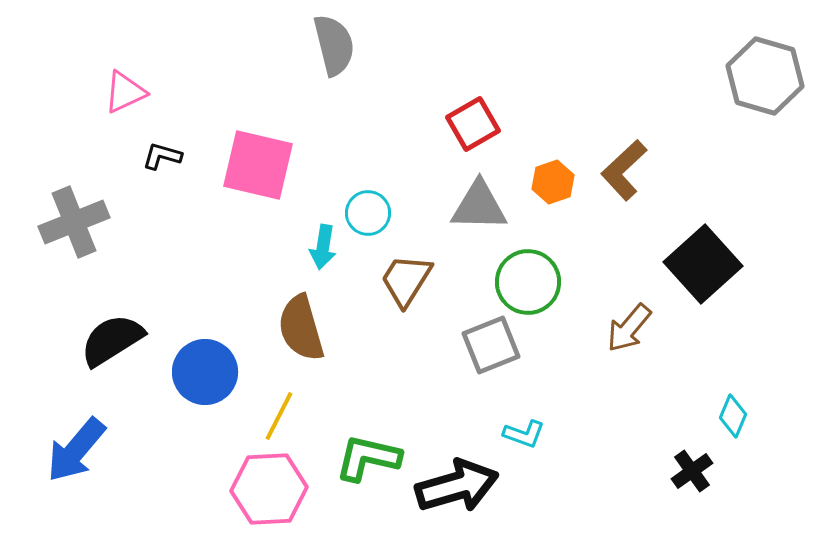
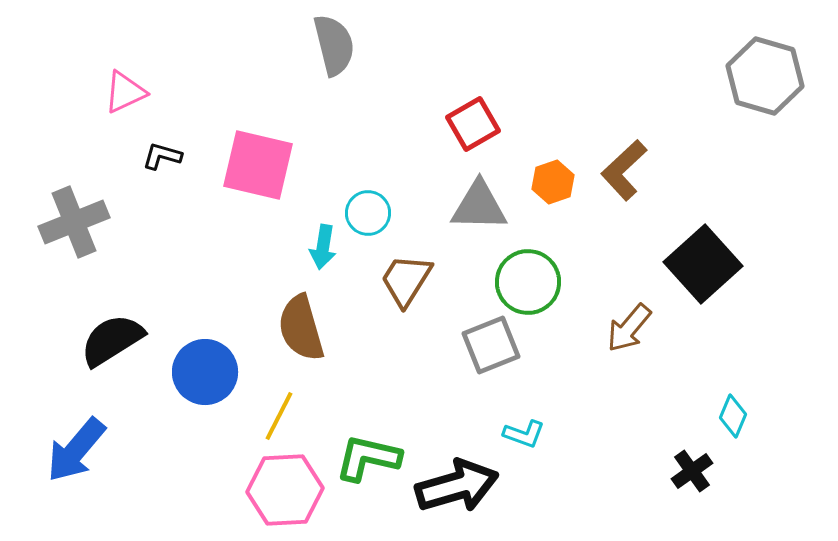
pink hexagon: moved 16 px right, 1 px down
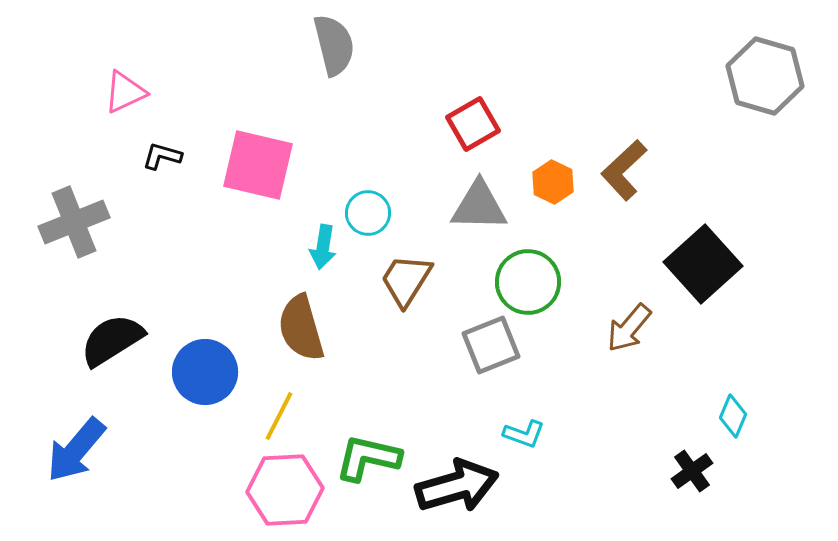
orange hexagon: rotated 15 degrees counterclockwise
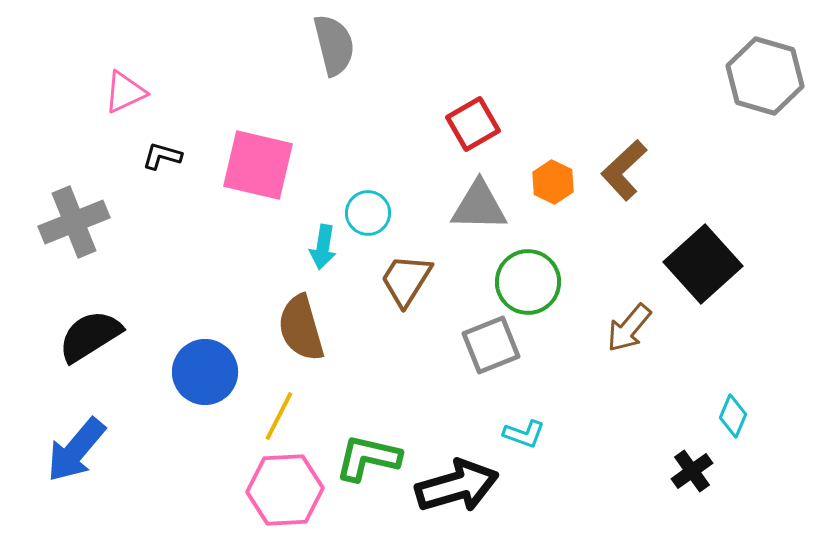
black semicircle: moved 22 px left, 4 px up
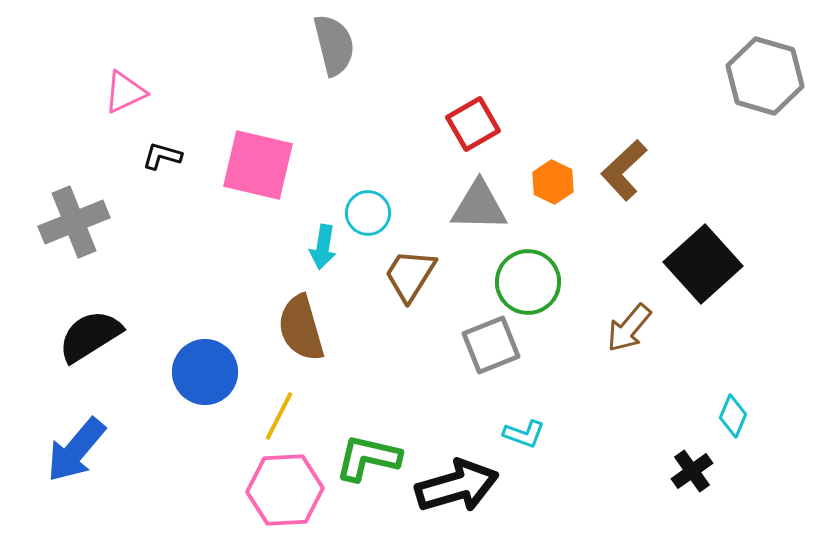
brown trapezoid: moved 4 px right, 5 px up
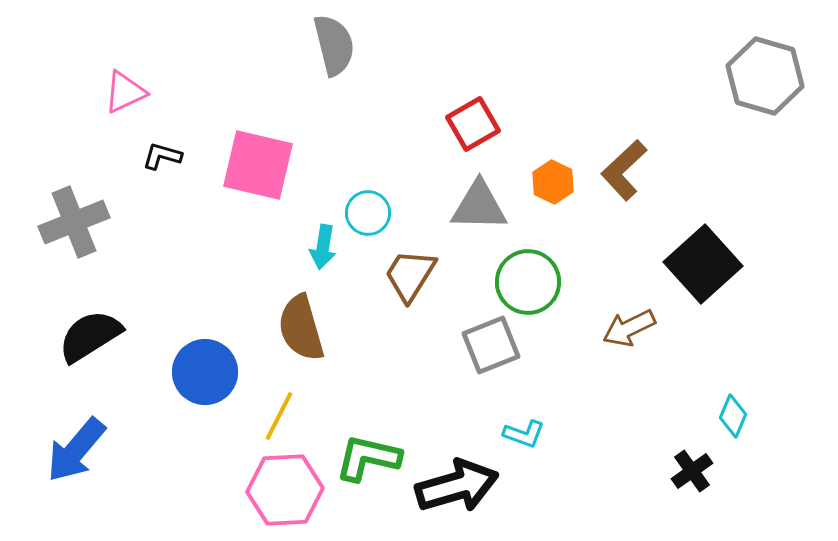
brown arrow: rotated 24 degrees clockwise
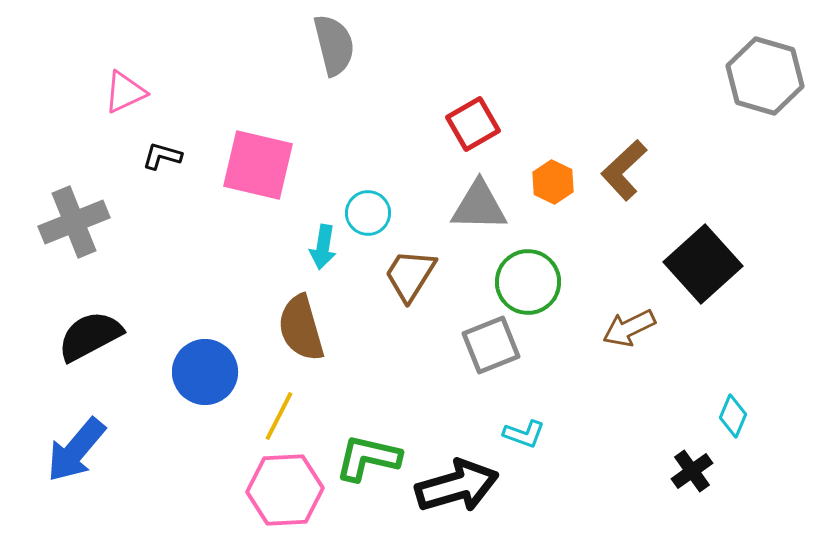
black semicircle: rotated 4 degrees clockwise
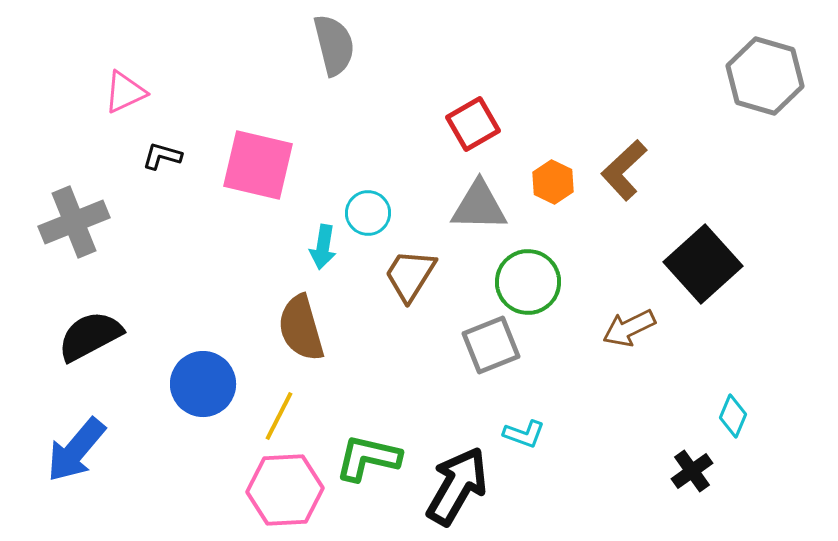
blue circle: moved 2 px left, 12 px down
black arrow: rotated 44 degrees counterclockwise
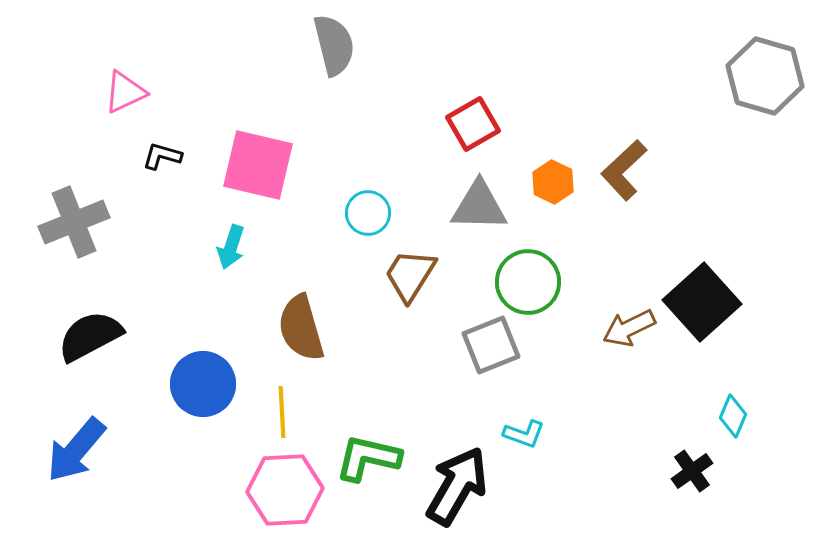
cyan arrow: moved 92 px left; rotated 9 degrees clockwise
black square: moved 1 px left, 38 px down
yellow line: moved 3 px right, 4 px up; rotated 30 degrees counterclockwise
